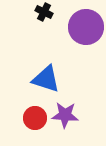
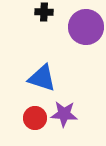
black cross: rotated 24 degrees counterclockwise
blue triangle: moved 4 px left, 1 px up
purple star: moved 1 px left, 1 px up
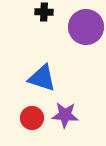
purple star: moved 1 px right, 1 px down
red circle: moved 3 px left
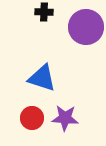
purple star: moved 3 px down
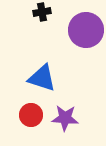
black cross: moved 2 px left; rotated 12 degrees counterclockwise
purple circle: moved 3 px down
red circle: moved 1 px left, 3 px up
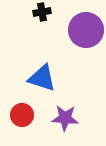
red circle: moved 9 px left
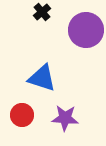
black cross: rotated 30 degrees counterclockwise
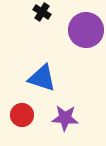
black cross: rotated 18 degrees counterclockwise
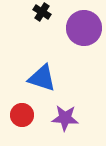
purple circle: moved 2 px left, 2 px up
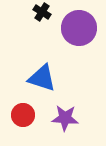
purple circle: moved 5 px left
red circle: moved 1 px right
